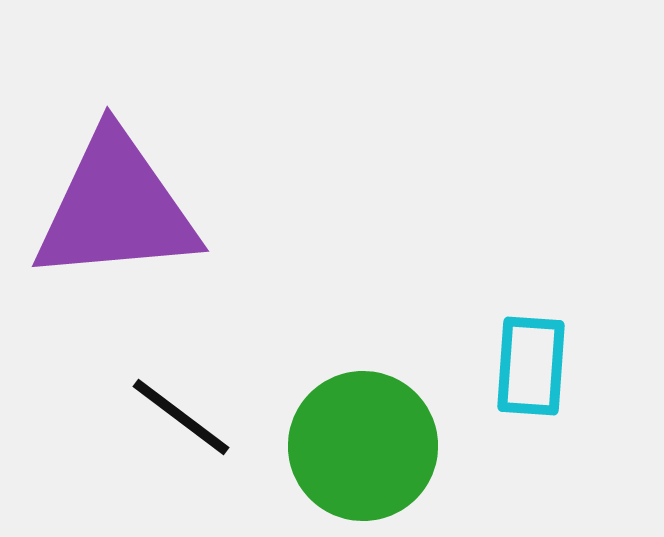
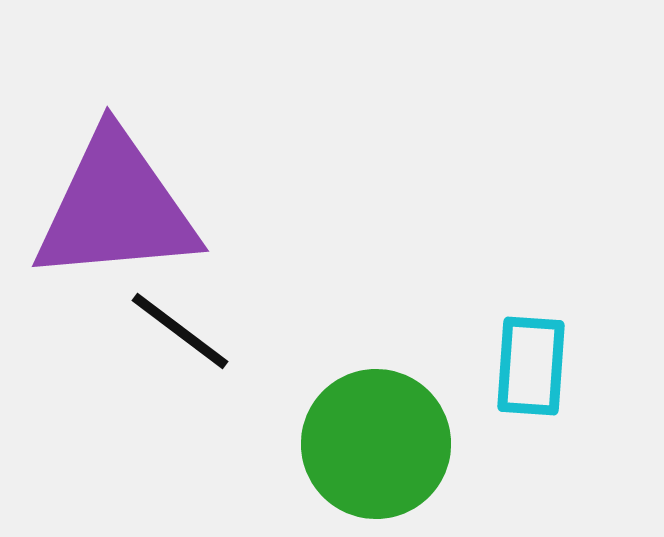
black line: moved 1 px left, 86 px up
green circle: moved 13 px right, 2 px up
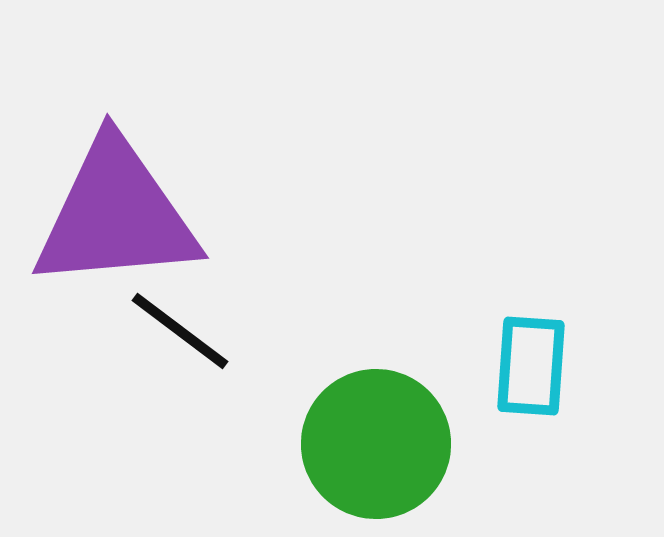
purple triangle: moved 7 px down
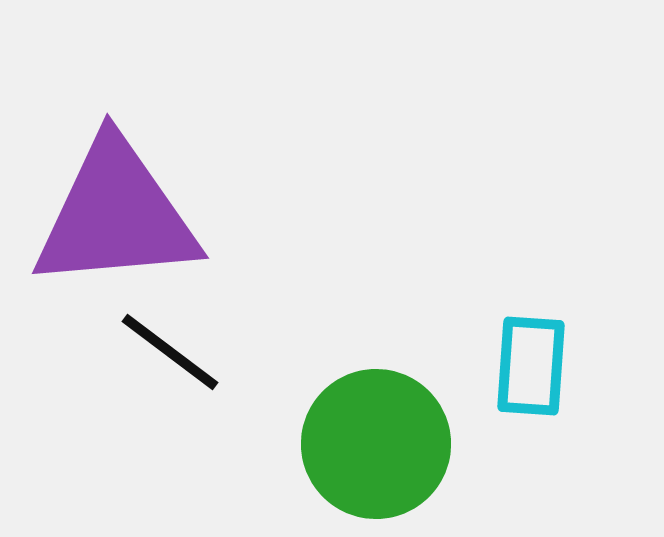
black line: moved 10 px left, 21 px down
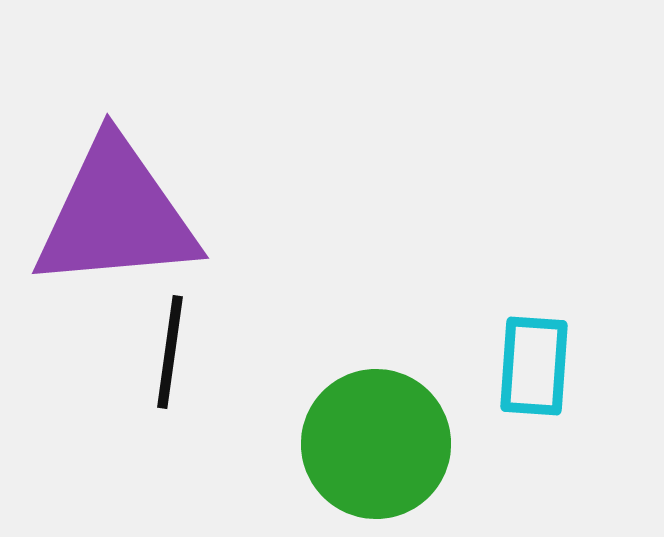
black line: rotated 61 degrees clockwise
cyan rectangle: moved 3 px right
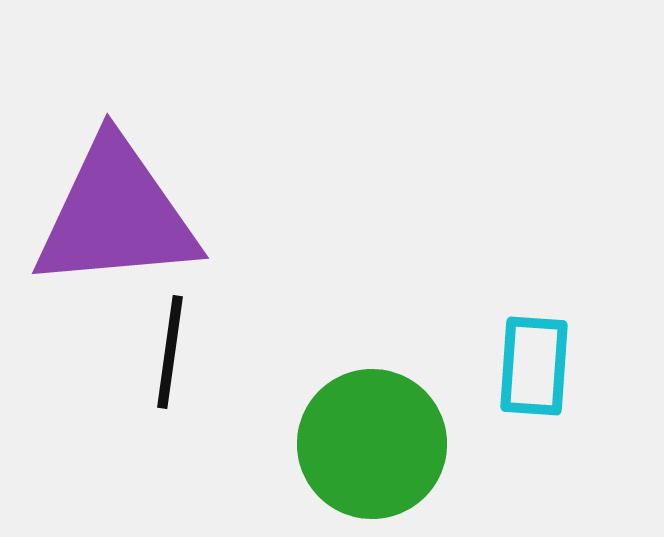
green circle: moved 4 px left
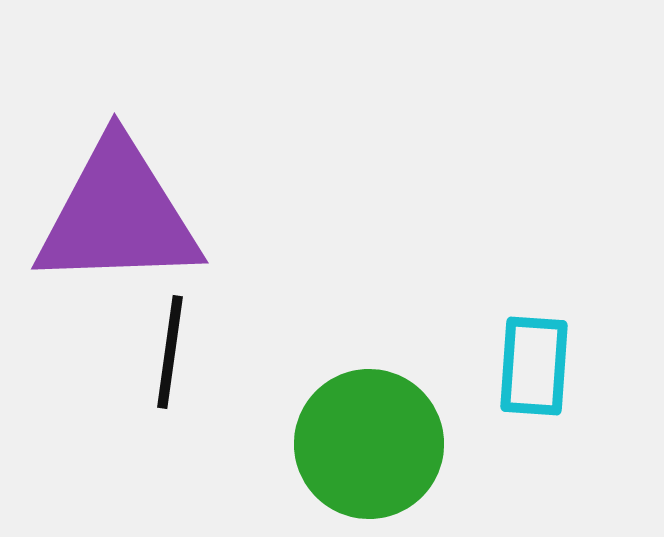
purple triangle: moved 2 px right; rotated 3 degrees clockwise
green circle: moved 3 px left
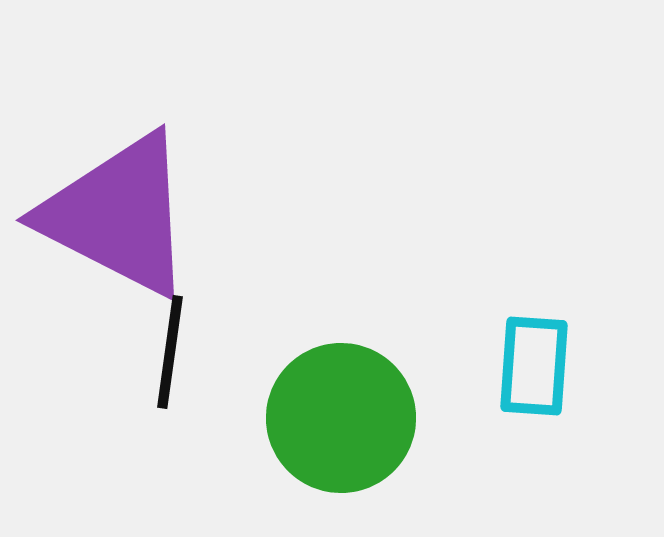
purple triangle: rotated 29 degrees clockwise
green circle: moved 28 px left, 26 px up
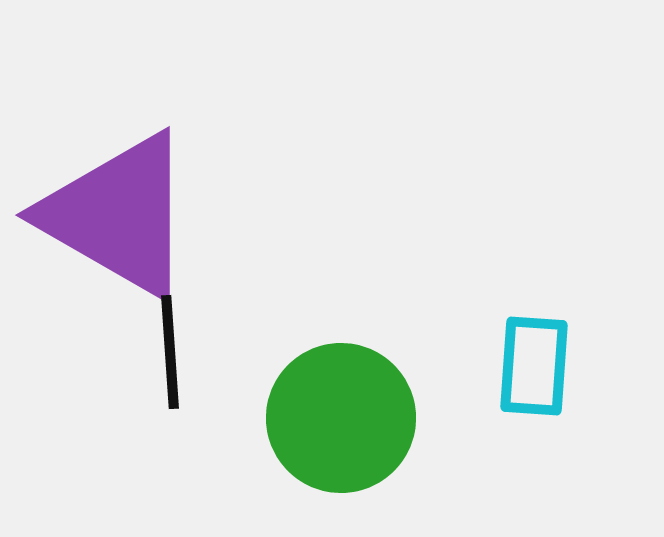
purple triangle: rotated 3 degrees clockwise
black line: rotated 12 degrees counterclockwise
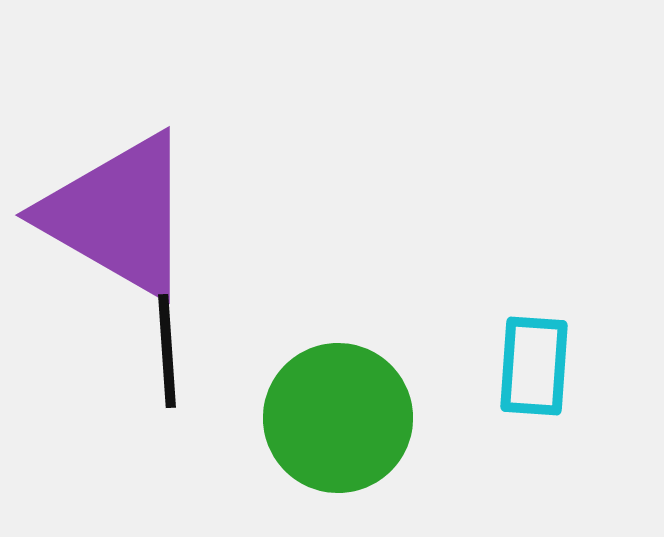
black line: moved 3 px left, 1 px up
green circle: moved 3 px left
